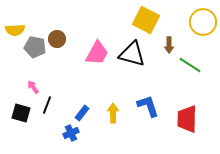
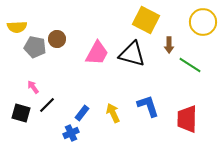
yellow semicircle: moved 2 px right, 3 px up
black line: rotated 24 degrees clockwise
yellow arrow: rotated 24 degrees counterclockwise
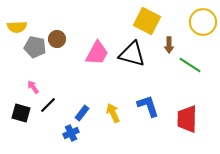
yellow square: moved 1 px right, 1 px down
black line: moved 1 px right
